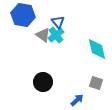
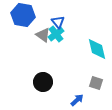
cyan cross: moved 1 px up
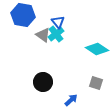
cyan diamond: rotated 45 degrees counterclockwise
blue arrow: moved 6 px left
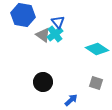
cyan cross: moved 1 px left
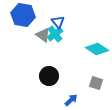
black circle: moved 6 px right, 6 px up
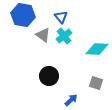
blue triangle: moved 3 px right, 5 px up
cyan cross: moved 9 px right, 2 px down
cyan diamond: rotated 30 degrees counterclockwise
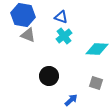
blue triangle: rotated 32 degrees counterclockwise
gray triangle: moved 15 px left; rotated 14 degrees counterclockwise
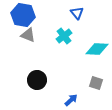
blue triangle: moved 16 px right, 4 px up; rotated 32 degrees clockwise
black circle: moved 12 px left, 4 px down
